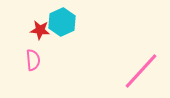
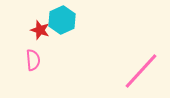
cyan hexagon: moved 2 px up
red star: rotated 12 degrees clockwise
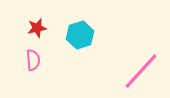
cyan hexagon: moved 18 px right, 15 px down; rotated 8 degrees clockwise
red star: moved 3 px left, 2 px up; rotated 30 degrees counterclockwise
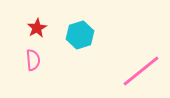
red star: rotated 18 degrees counterclockwise
pink line: rotated 9 degrees clockwise
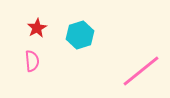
pink semicircle: moved 1 px left, 1 px down
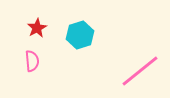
pink line: moved 1 px left
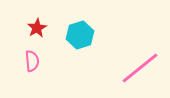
pink line: moved 3 px up
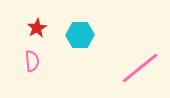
cyan hexagon: rotated 16 degrees clockwise
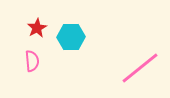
cyan hexagon: moved 9 px left, 2 px down
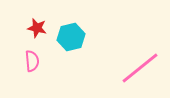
red star: rotated 30 degrees counterclockwise
cyan hexagon: rotated 12 degrees counterclockwise
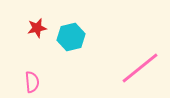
red star: rotated 24 degrees counterclockwise
pink semicircle: moved 21 px down
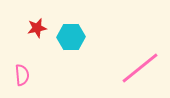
cyan hexagon: rotated 12 degrees clockwise
pink semicircle: moved 10 px left, 7 px up
